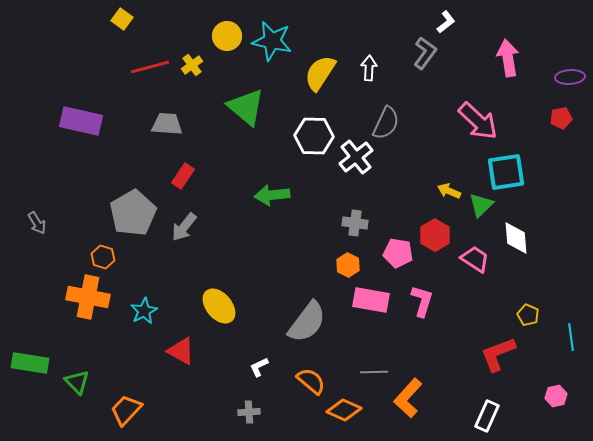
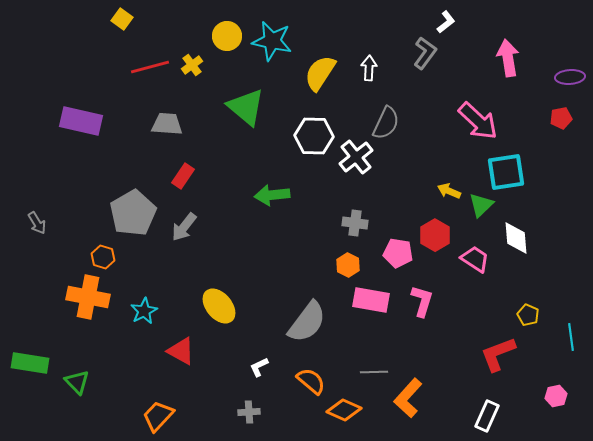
orange trapezoid at (126, 410): moved 32 px right, 6 px down
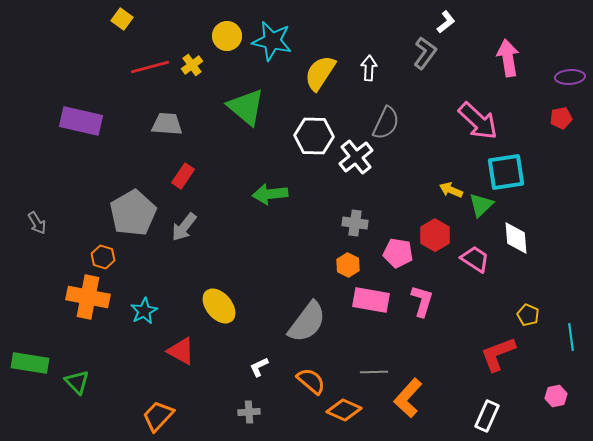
yellow arrow at (449, 191): moved 2 px right, 1 px up
green arrow at (272, 195): moved 2 px left, 1 px up
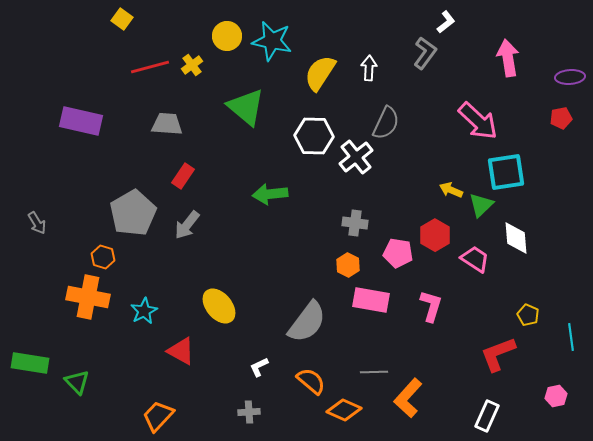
gray arrow at (184, 227): moved 3 px right, 2 px up
pink L-shape at (422, 301): moved 9 px right, 5 px down
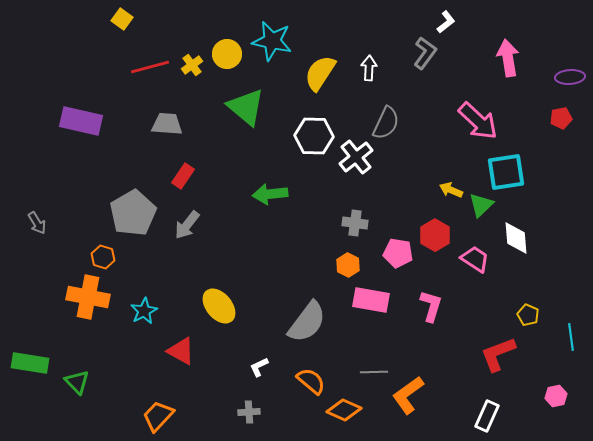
yellow circle at (227, 36): moved 18 px down
orange L-shape at (408, 398): moved 3 px up; rotated 12 degrees clockwise
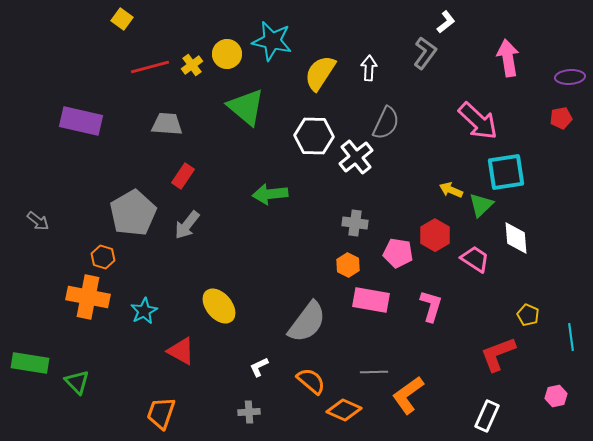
gray arrow at (37, 223): moved 1 px right, 2 px up; rotated 20 degrees counterclockwise
orange trapezoid at (158, 416): moved 3 px right, 3 px up; rotated 24 degrees counterclockwise
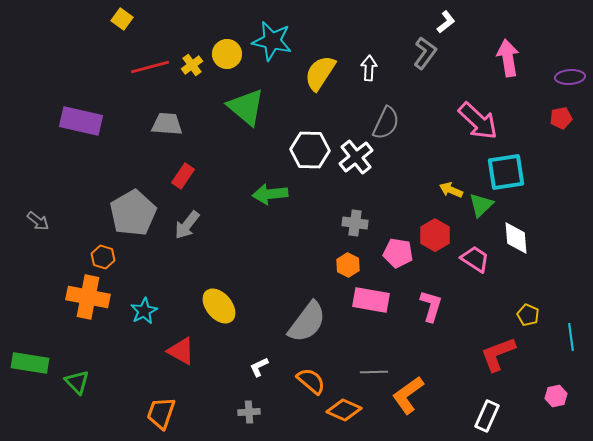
white hexagon at (314, 136): moved 4 px left, 14 px down
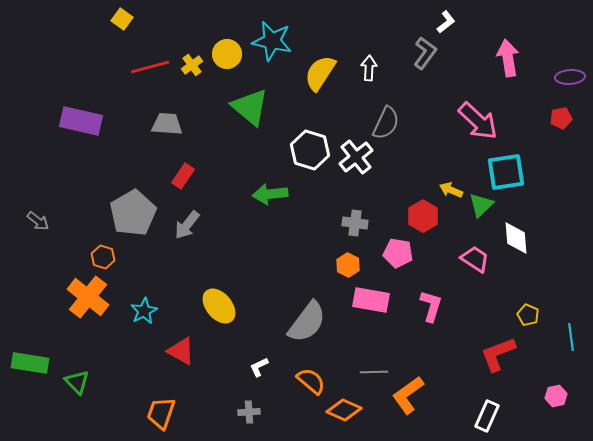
green triangle at (246, 107): moved 4 px right
white hexagon at (310, 150): rotated 15 degrees clockwise
red hexagon at (435, 235): moved 12 px left, 19 px up
orange cross at (88, 297): rotated 27 degrees clockwise
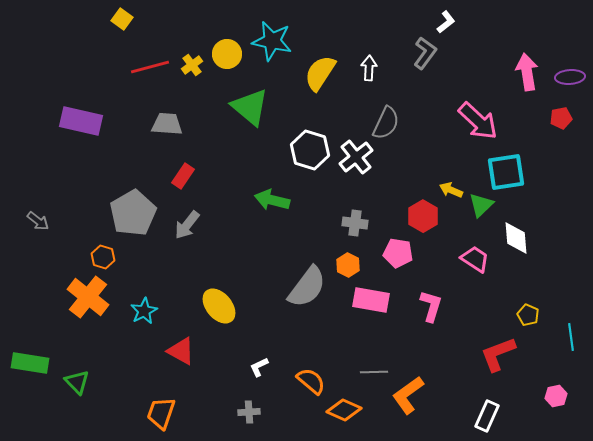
pink arrow at (508, 58): moved 19 px right, 14 px down
green arrow at (270, 194): moved 2 px right, 6 px down; rotated 20 degrees clockwise
gray semicircle at (307, 322): moved 35 px up
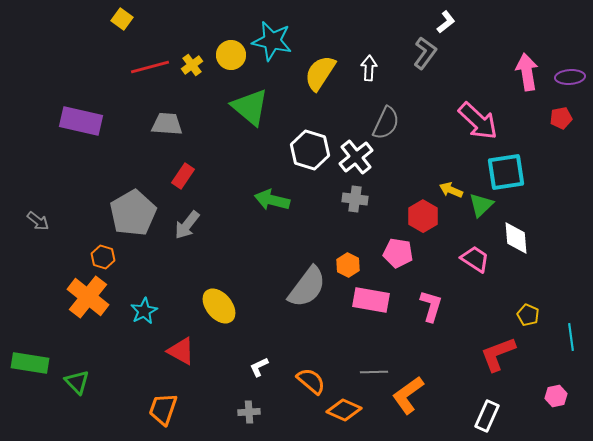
yellow circle at (227, 54): moved 4 px right, 1 px down
gray cross at (355, 223): moved 24 px up
orange trapezoid at (161, 413): moved 2 px right, 4 px up
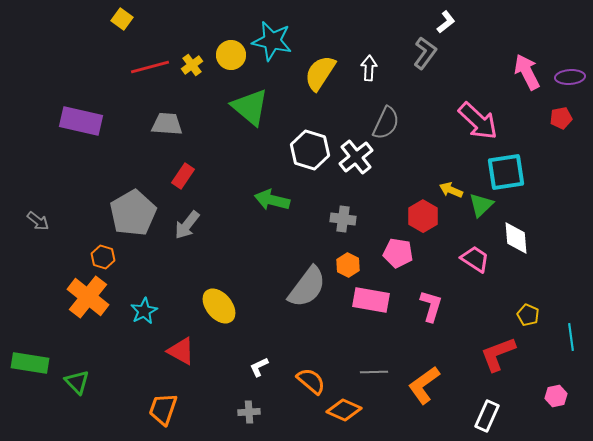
pink arrow at (527, 72): rotated 18 degrees counterclockwise
gray cross at (355, 199): moved 12 px left, 20 px down
orange L-shape at (408, 395): moved 16 px right, 10 px up
